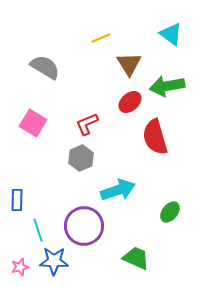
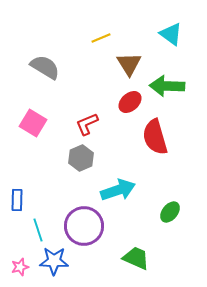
green arrow: rotated 12 degrees clockwise
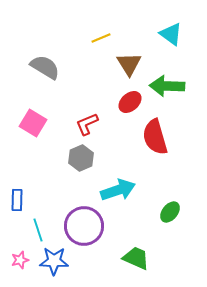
pink star: moved 7 px up
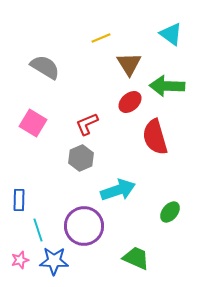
blue rectangle: moved 2 px right
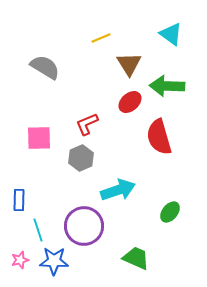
pink square: moved 6 px right, 15 px down; rotated 32 degrees counterclockwise
red semicircle: moved 4 px right
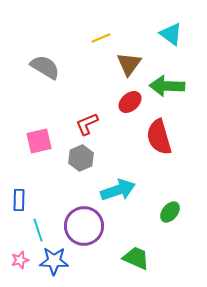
brown triangle: rotated 8 degrees clockwise
pink square: moved 3 px down; rotated 12 degrees counterclockwise
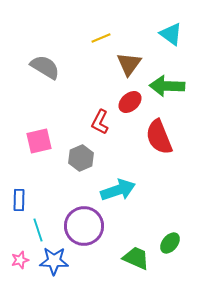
red L-shape: moved 13 px right, 2 px up; rotated 40 degrees counterclockwise
red semicircle: rotated 6 degrees counterclockwise
green ellipse: moved 31 px down
